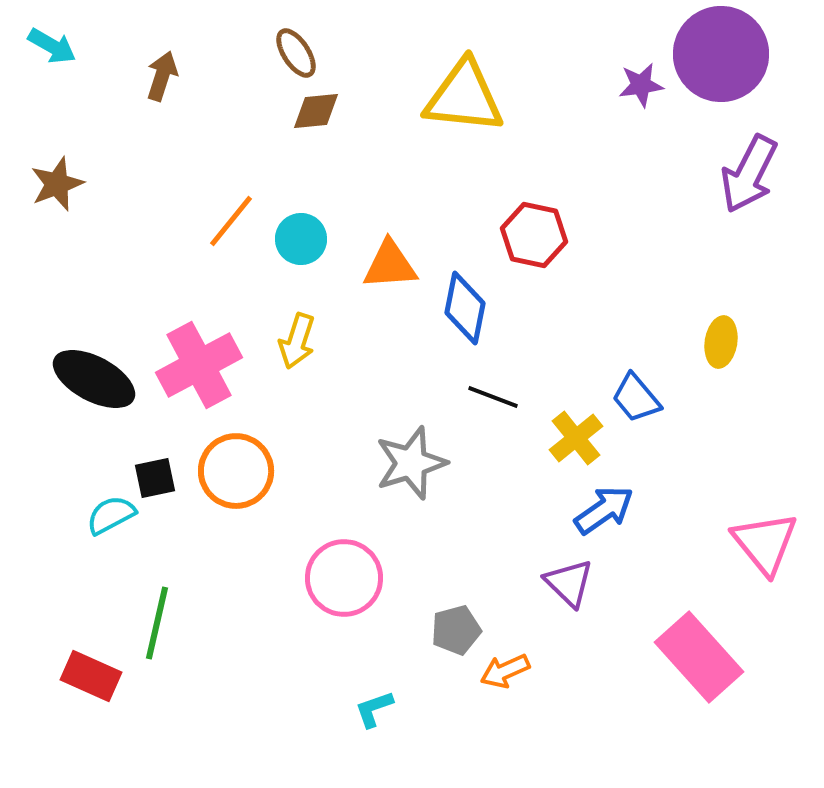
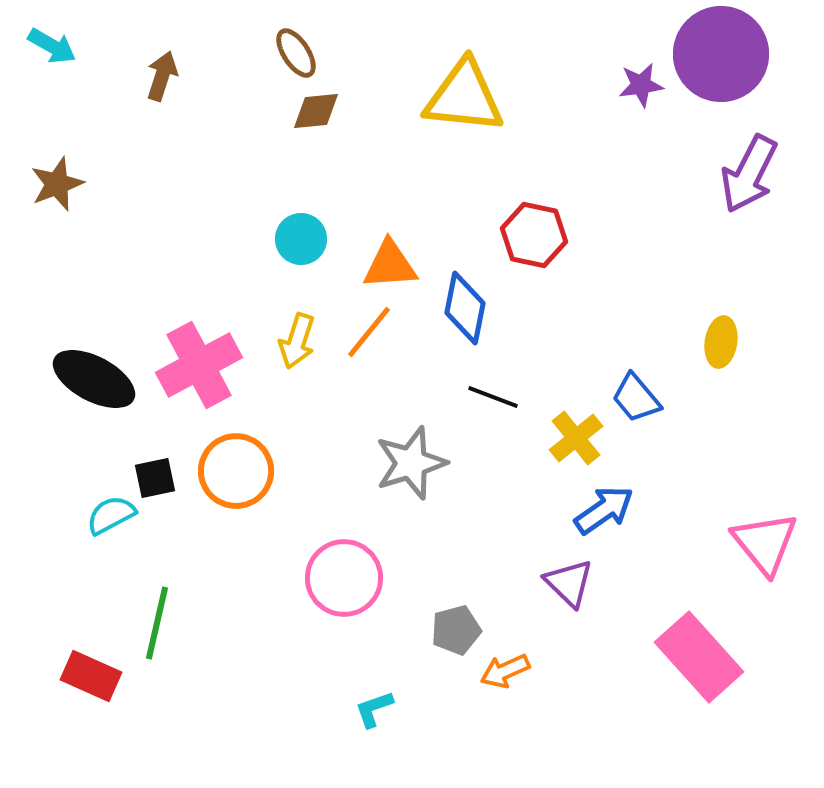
orange line: moved 138 px right, 111 px down
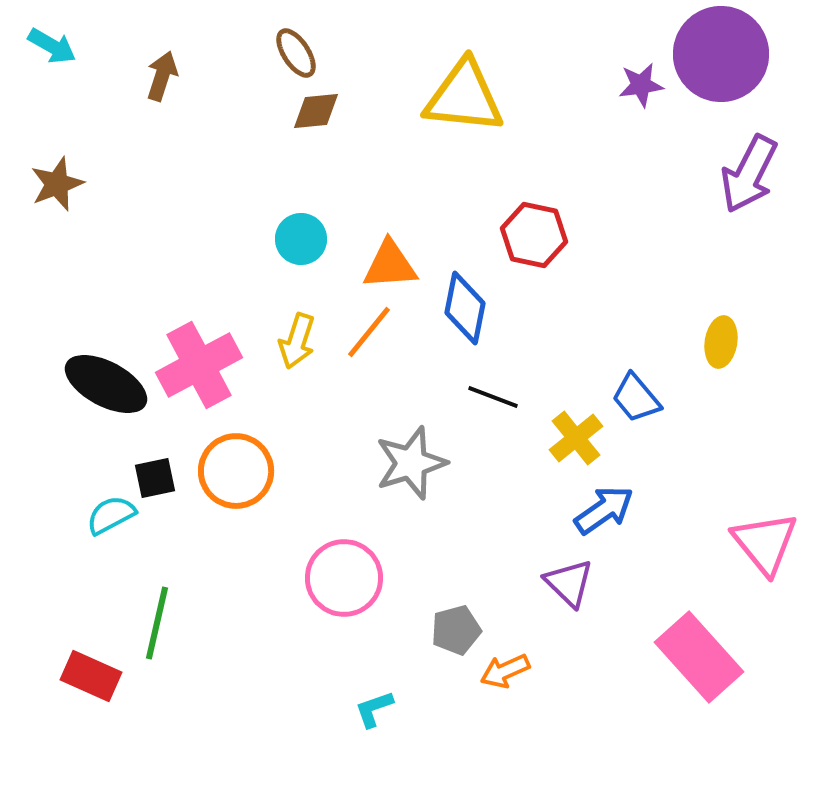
black ellipse: moved 12 px right, 5 px down
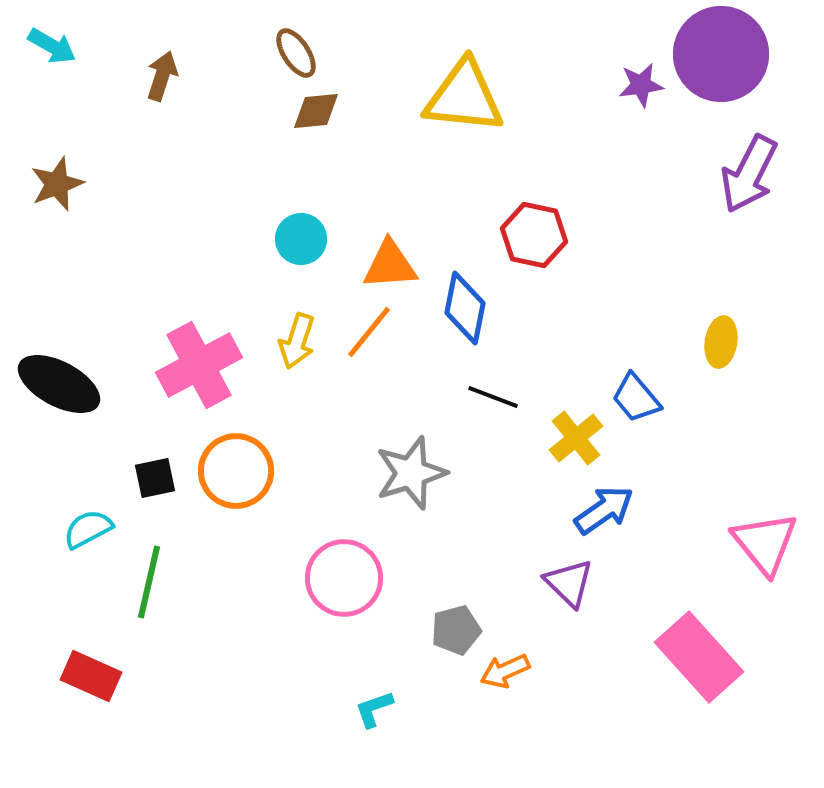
black ellipse: moved 47 px left
gray star: moved 10 px down
cyan semicircle: moved 23 px left, 14 px down
green line: moved 8 px left, 41 px up
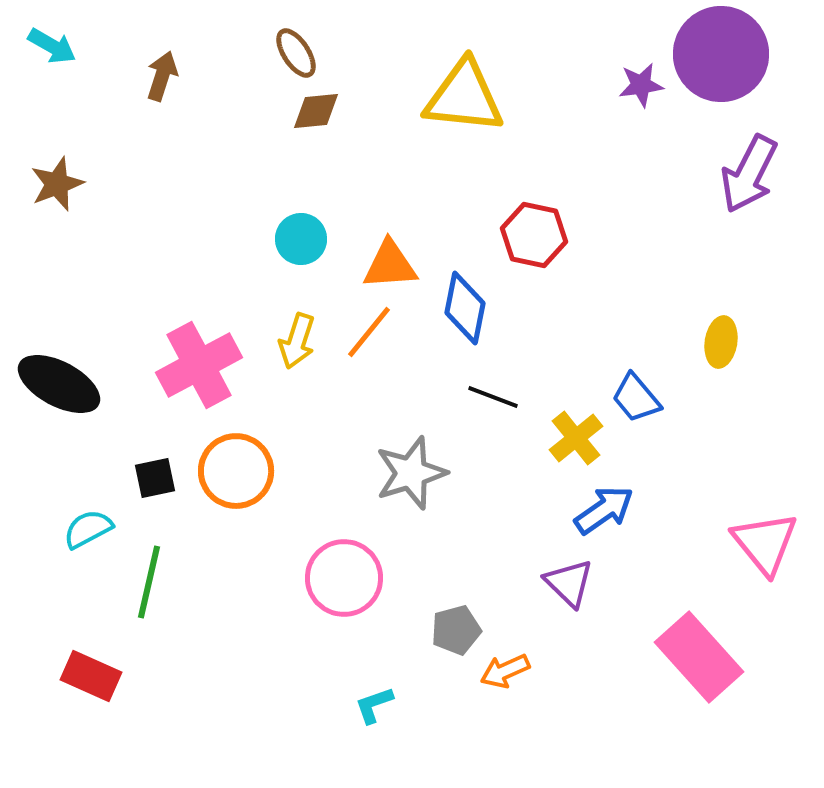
cyan L-shape: moved 4 px up
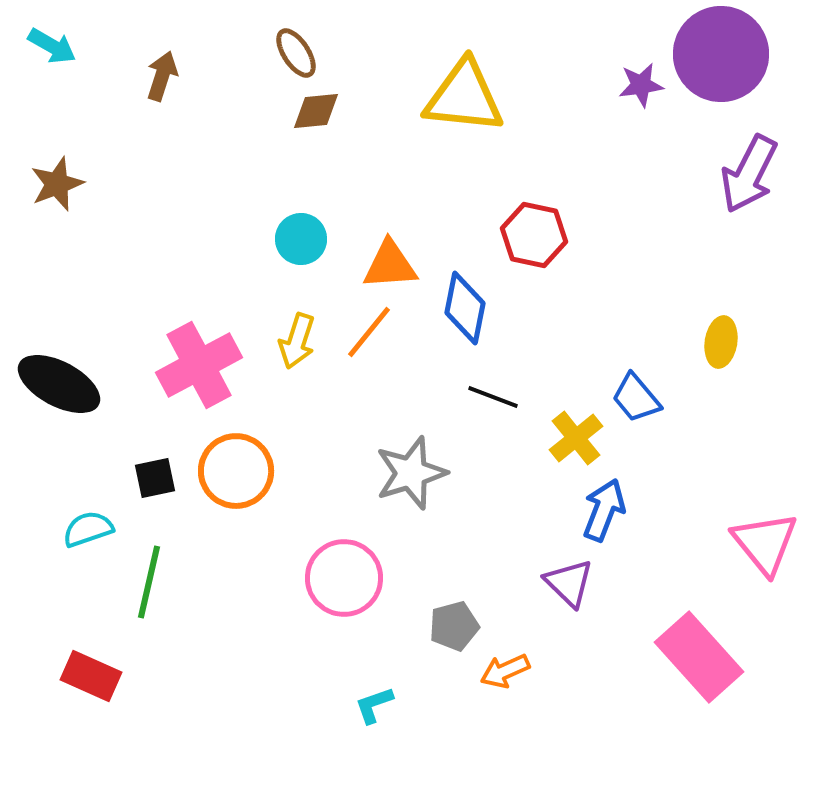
blue arrow: rotated 34 degrees counterclockwise
cyan semicircle: rotated 9 degrees clockwise
gray pentagon: moved 2 px left, 4 px up
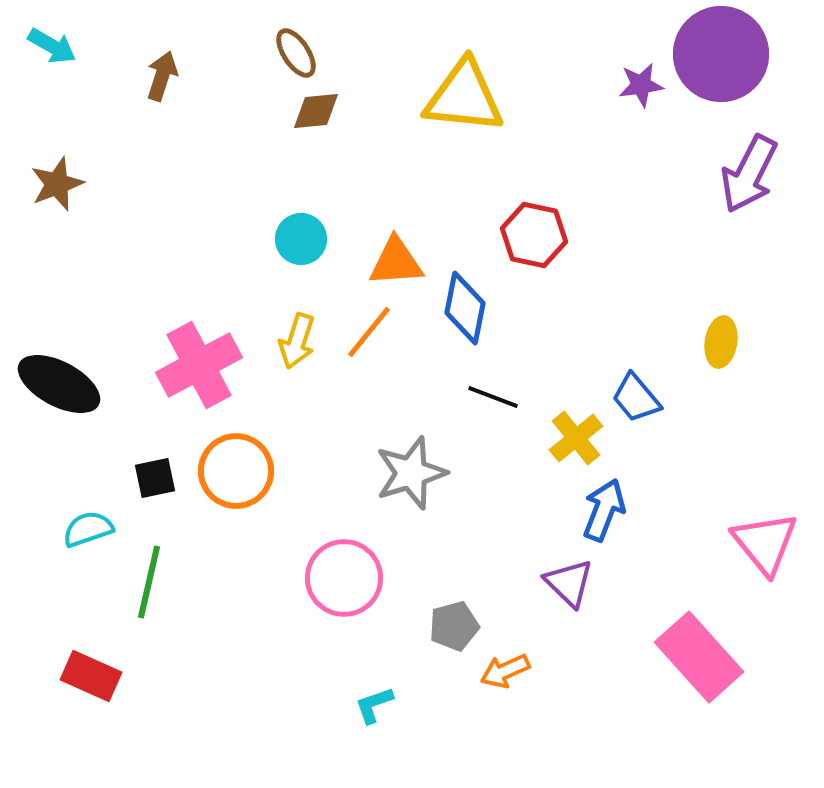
orange triangle: moved 6 px right, 3 px up
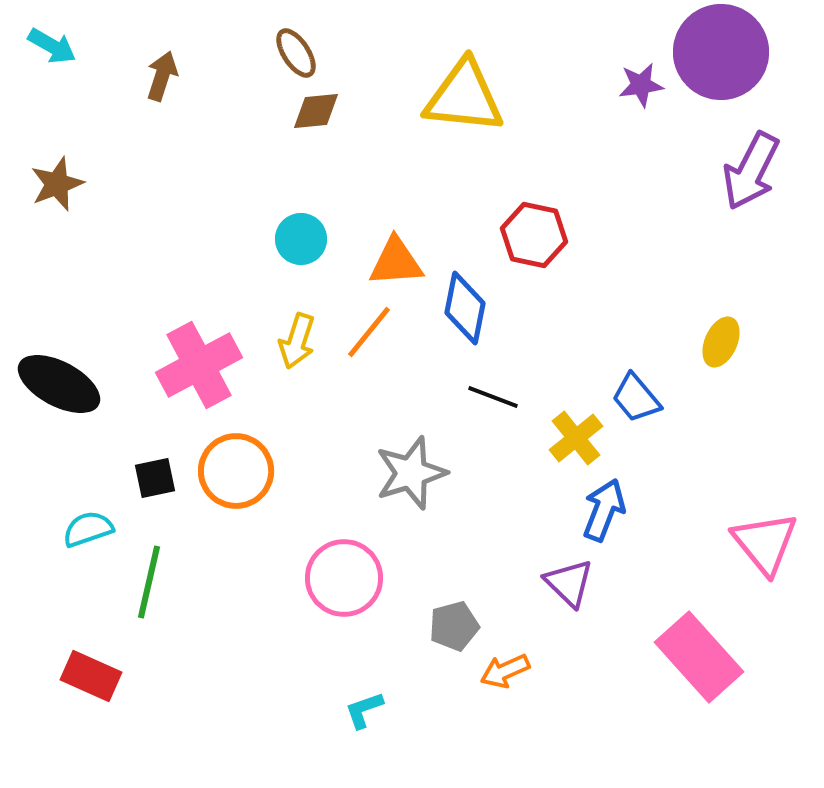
purple circle: moved 2 px up
purple arrow: moved 2 px right, 3 px up
yellow ellipse: rotated 15 degrees clockwise
cyan L-shape: moved 10 px left, 5 px down
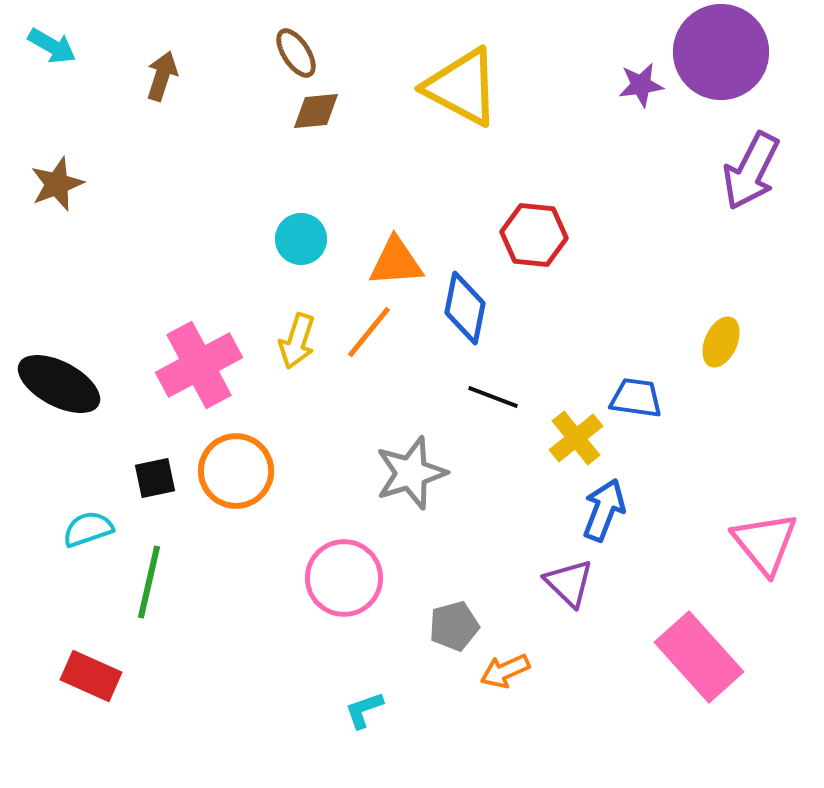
yellow triangle: moved 2 px left, 10 px up; rotated 22 degrees clockwise
red hexagon: rotated 6 degrees counterclockwise
blue trapezoid: rotated 138 degrees clockwise
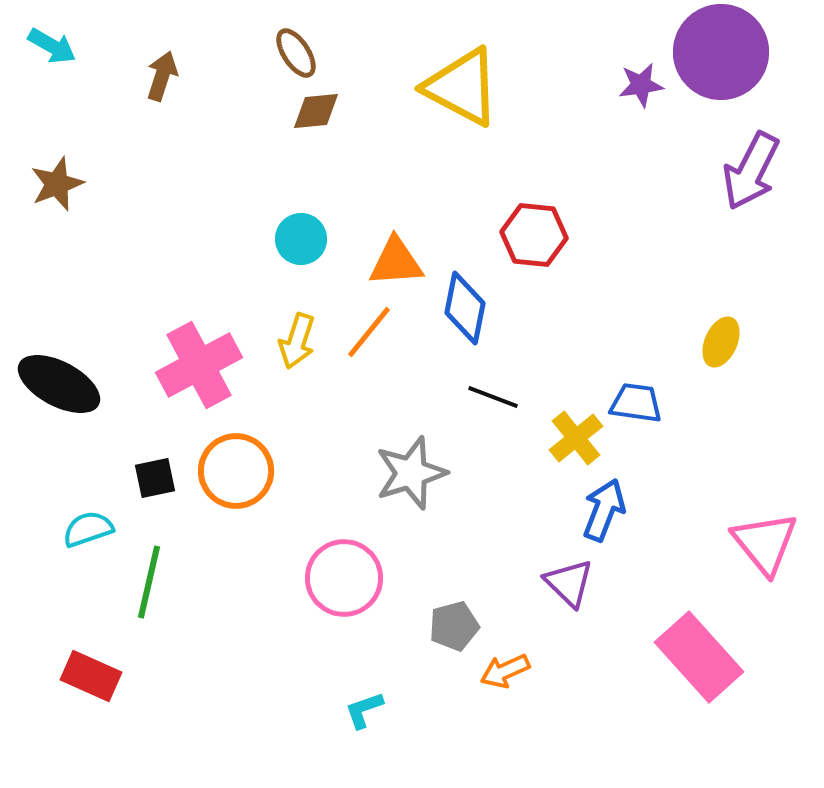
blue trapezoid: moved 5 px down
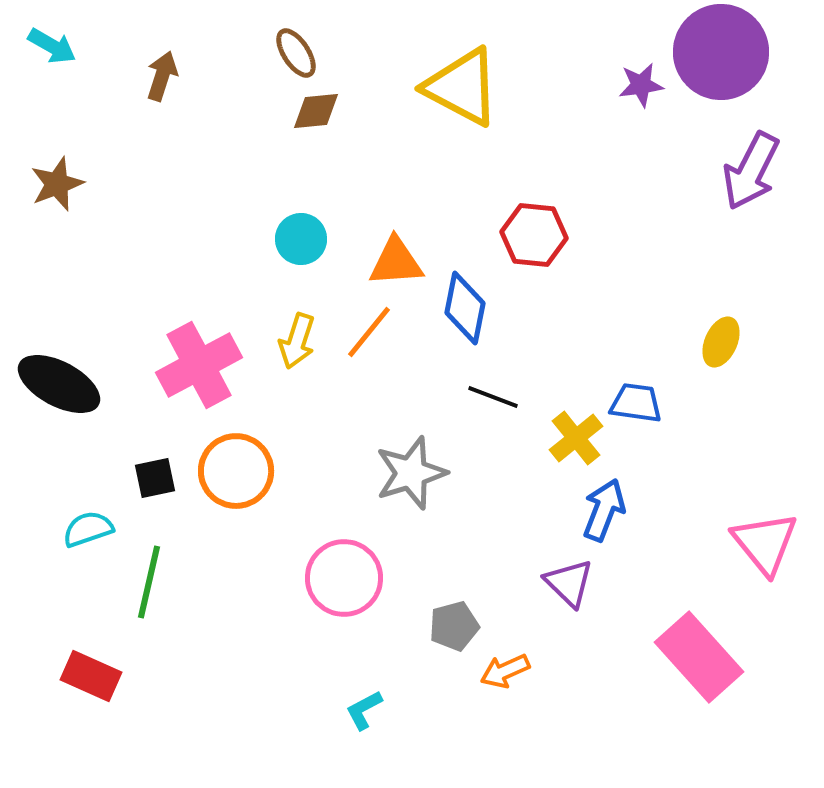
cyan L-shape: rotated 9 degrees counterclockwise
